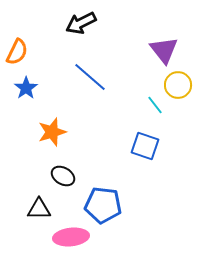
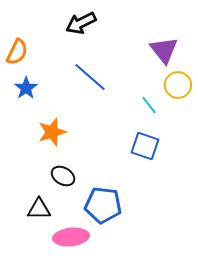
cyan line: moved 6 px left
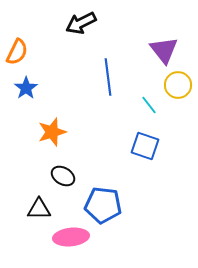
blue line: moved 18 px right; rotated 42 degrees clockwise
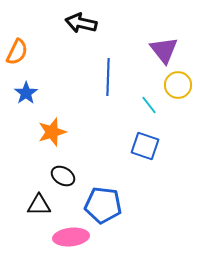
black arrow: rotated 40 degrees clockwise
blue line: rotated 9 degrees clockwise
blue star: moved 5 px down
black triangle: moved 4 px up
